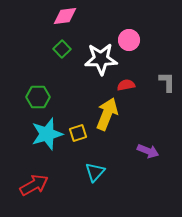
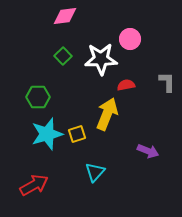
pink circle: moved 1 px right, 1 px up
green square: moved 1 px right, 7 px down
yellow square: moved 1 px left, 1 px down
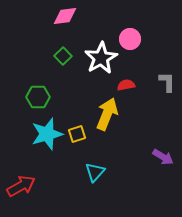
white star: moved 1 px up; rotated 28 degrees counterclockwise
purple arrow: moved 15 px right, 6 px down; rotated 10 degrees clockwise
red arrow: moved 13 px left, 1 px down
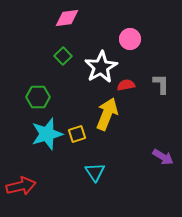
pink diamond: moved 2 px right, 2 px down
white star: moved 9 px down
gray L-shape: moved 6 px left, 2 px down
cyan triangle: rotated 15 degrees counterclockwise
red arrow: rotated 16 degrees clockwise
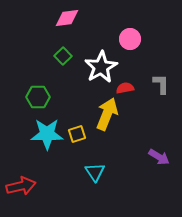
red semicircle: moved 1 px left, 3 px down
cyan star: rotated 16 degrees clockwise
purple arrow: moved 4 px left
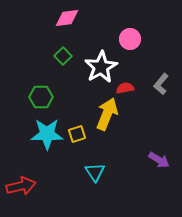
gray L-shape: rotated 140 degrees counterclockwise
green hexagon: moved 3 px right
purple arrow: moved 3 px down
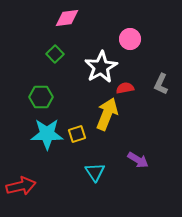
green square: moved 8 px left, 2 px up
gray L-shape: rotated 15 degrees counterclockwise
purple arrow: moved 21 px left
